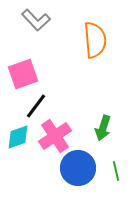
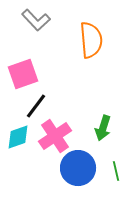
orange semicircle: moved 4 px left
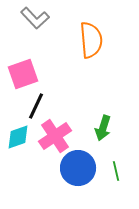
gray L-shape: moved 1 px left, 2 px up
black line: rotated 12 degrees counterclockwise
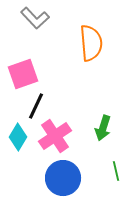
orange semicircle: moved 3 px down
cyan diamond: rotated 40 degrees counterclockwise
blue circle: moved 15 px left, 10 px down
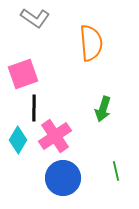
gray L-shape: rotated 12 degrees counterclockwise
black line: moved 2 px left, 2 px down; rotated 24 degrees counterclockwise
green arrow: moved 19 px up
cyan diamond: moved 3 px down
